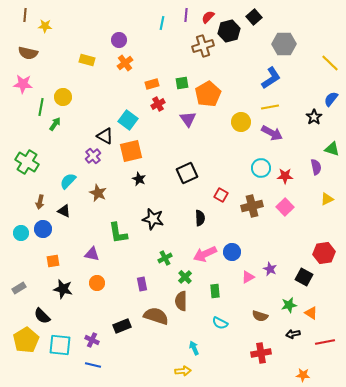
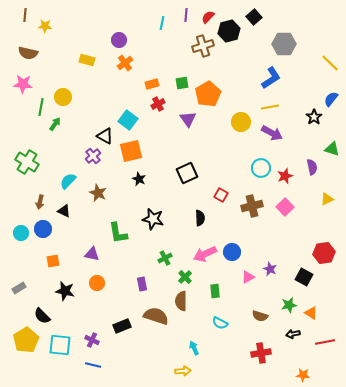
purple semicircle at (316, 167): moved 4 px left
red star at (285, 176): rotated 21 degrees counterclockwise
black star at (63, 289): moved 2 px right, 2 px down
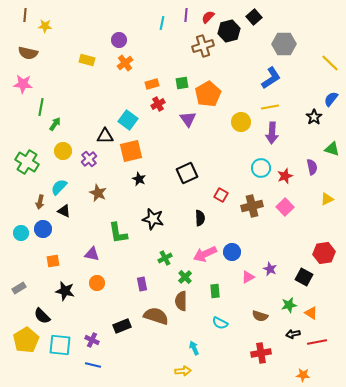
yellow circle at (63, 97): moved 54 px down
purple arrow at (272, 133): rotated 65 degrees clockwise
black triangle at (105, 136): rotated 30 degrees counterclockwise
purple cross at (93, 156): moved 4 px left, 3 px down
cyan semicircle at (68, 181): moved 9 px left, 6 px down
red line at (325, 342): moved 8 px left
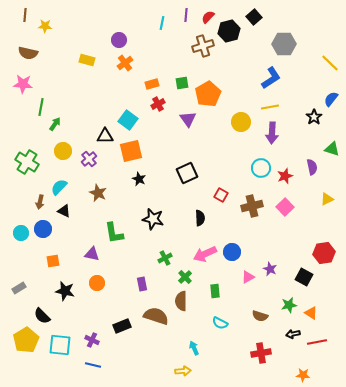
green L-shape at (118, 233): moved 4 px left
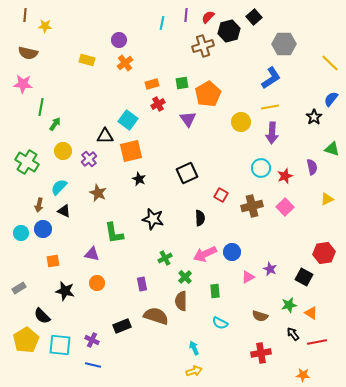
brown arrow at (40, 202): moved 1 px left, 3 px down
black arrow at (293, 334): rotated 64 degrees clockwise
yellow arrow at (183, 371): moved 11 px right; rotated 14 degrees counterclockwise
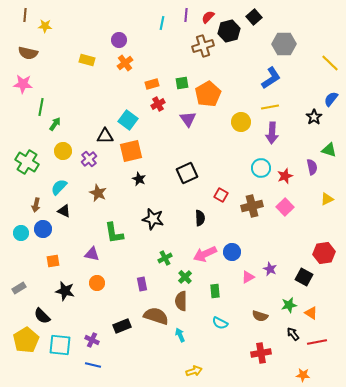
green triangle at (332, 149): moved 3 px left, 1 px down
brown arrow at (39, 205): moved 3 px left
cyan arrow at (194, 348): moved 14 px left, 13 px up
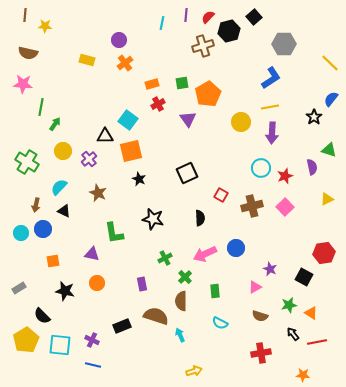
blue circle at (232, 252): moved 4 px right, 4 px up
pink triangle at (248, 277): moved 7 px right, 10 px down
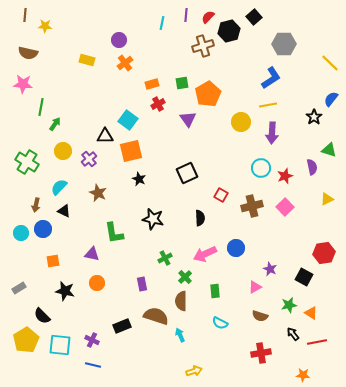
yellow line at (270, 107): moved 2 px left, 2 px up
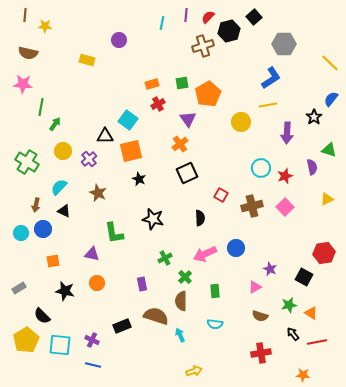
orange cross at (125, 63): moved 55 px right, 81 px down
purple arrow at (272, 133): moved 15 px right
cyan semicircle at (220, 323): moved 5 px left, 1 px down; rotated 21 degrees counterclockwise
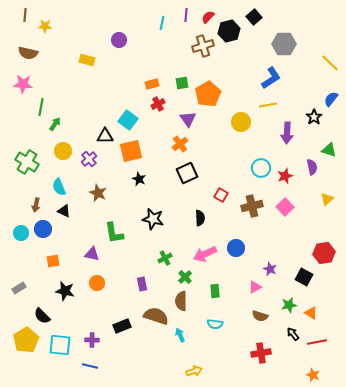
cyan semicircle at (59, 187): rotated 66 degrees counterclockwise
yellow triangle at (327, 199): rotated 16 degrees counterclockwise
purple cross at (92, 340): rotated 24 degrees counterclockwise
blue line at (93, 365): moved 3 px left, 1 px down
orange star at (303, 375): moved 10 px right; rotated 16 degrees clockwise
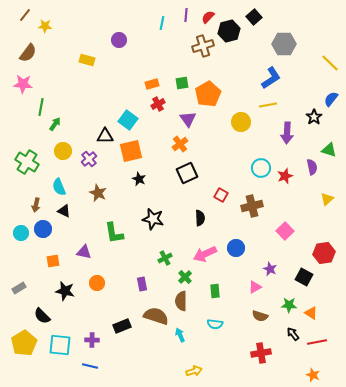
brown line at (25, 15): rotated 32 degrees clockwise
brown semicircle at (28, 53): rotated 66 degrees counterclockwise
pink square at (285, 207): moved 24 px down
purple triangle at (92, 254): moved 8 px left, 2 px up
green star at (289, 305): rotated 14 degrees clockwise
yellow pentagon at (26, 340): moved 2 px left, 3 px down
